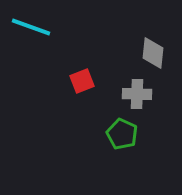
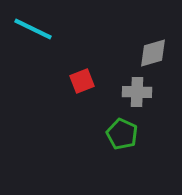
cyan line: moved 2 px right, 2 px down; rotated 6 degrees clockwise
gray diamond: rotated 68 degrees clockwise
gray cross: moved 2 px up
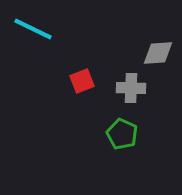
gray diamond: moved 5 px right; rotated 12 degrees clockwise
gray cross: moved 6 px left, 4 px up
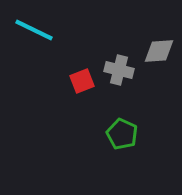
cyan line: moved 1 px right, 1 px down
gray diamond: moved 1 px right, 2 px up
gray cross: moved 12 px left, 18 px up; rotated 12 degrees clockwise
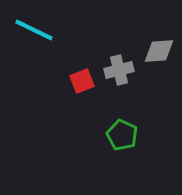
gray cross: rotated 28 degrees counterclockwise
green pentagon: moved 1 px down
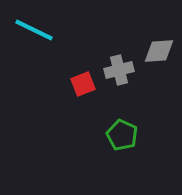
red square: moved 1 px right, 3 px down
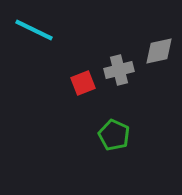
gray diamond: rotated 8 degrees counterclockwise
red square: moved 1 px up
green pentagon: moved 8 px left
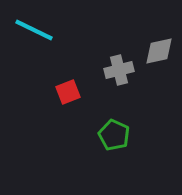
red square: moved 15 px left, 9 px down
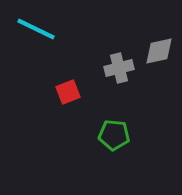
cyan line: moved 2 px right, 1 px up
gray cross: moved 2 px up
green pentagon: rotated 20 degrees counterclockwise
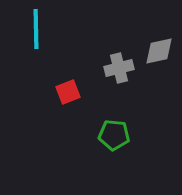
cyan line: rotated 63 degrees clockwise
